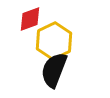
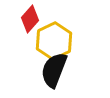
red diamond: rotated 28 degrees counterclockwise
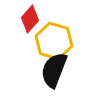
yellow hexagon: rotated 18 degrees counterclockwise
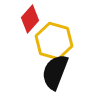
black semicircle: moved 1 px right, 2 px down
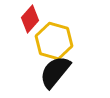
black semicircle: rotated 18 degrees clockwise
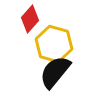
yellow hexagon: moved 3 px down
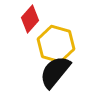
yellow hexagon: moved 2 px right
